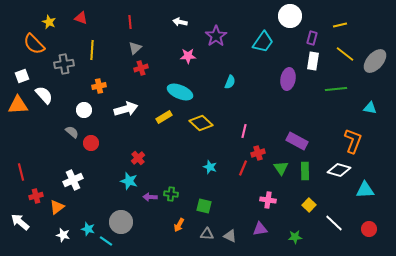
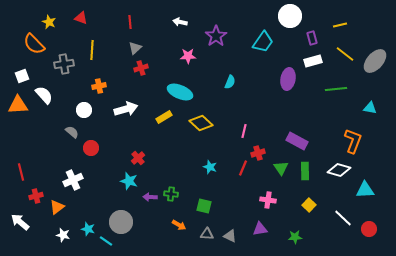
purple rectangle at (312, 38): rotated 32 degrees counterclockwise
white rectangle at (313, 61): rotated 66 degrees clockwise
red circle at (91, 143): moved 5 px down
white line at (334, 223): moved 9 px right, 5 px up
orange arrow at (179, 225): rotated 88 degrees counterclockwise
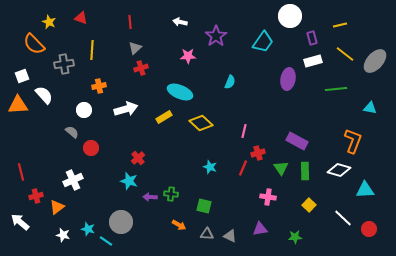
pink cross at (268, 200): moved 3 px up
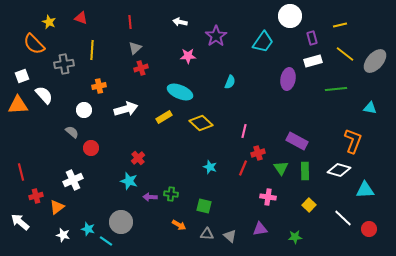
gray triangle at (230, 236): rotated 16 degrees clockwise
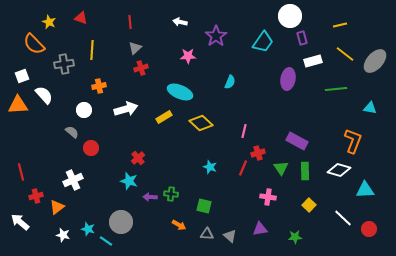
purple rectangle at (312, 38): moved 10 px left
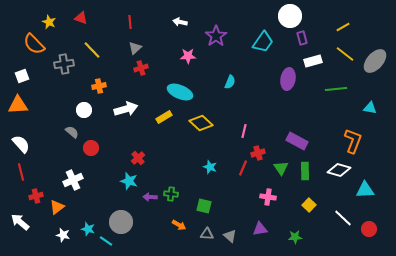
yellow line at (340, 25): moved 3 px right, 2 px down; rotated 16 degrees counterclockwise
yellow line at (92, 50): rotated 48 degrees counterclockwise
white semicircle at (44, 95): moved 23 px left, 49 px down
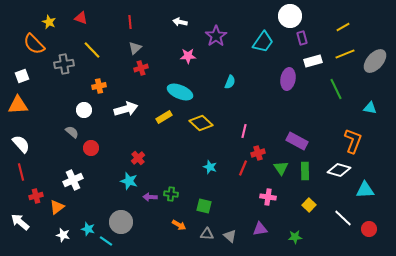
yellow line at (345, 54): rotated 60 degrees counterclockwise
green line at (336, 89): rotated 70 degrees clockwise
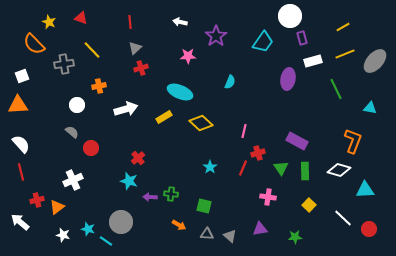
white circle at (84, 110): moved 7 px left, 5 px up
cyan star at (210, 167): rotated 16 degrees clockwise
red cross at (36, 196): moved 1 px right, 4 px down
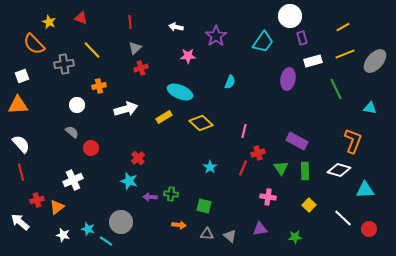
white arrow at (180, 22): moved 4 px left, 5 px down
orange arrow at (179, 225): rotated 24 degrees counterclockwise
